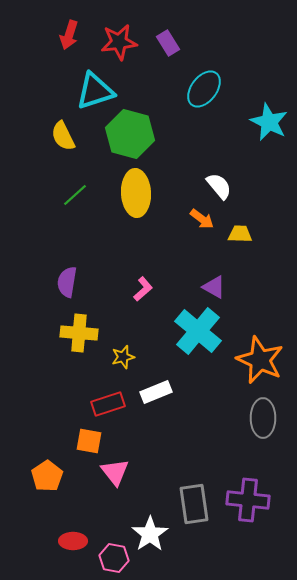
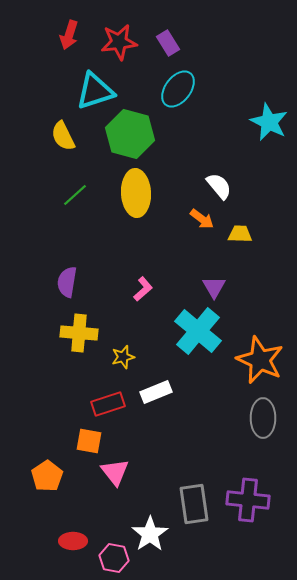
cyan ellipse: moved 26 px left
purple triangle: rotated 30 degrees clockwise
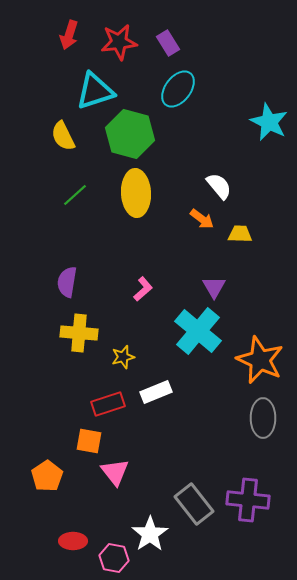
gray rectangle: rotated 30 degrees counterclockwise
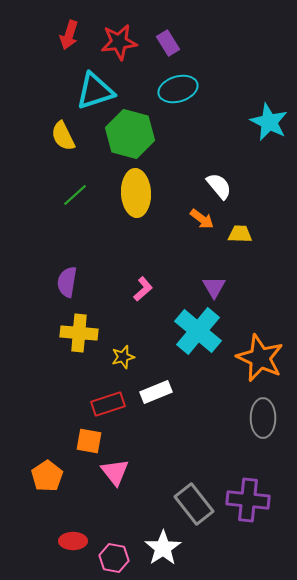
cyan ellipse: rotated 36 degrees clockwise
orange star: moved 2 px up
white star: moved 13 px right, 14 px down
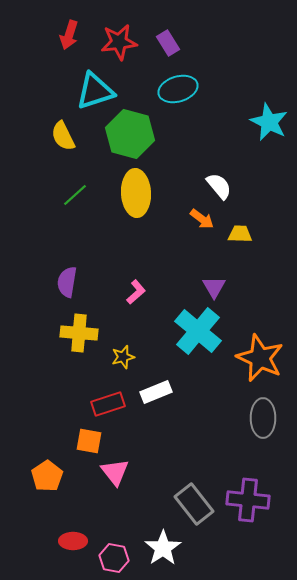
pink L-shape: moved 7 px left, 3 px down
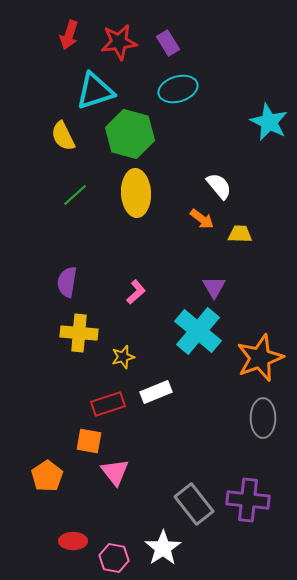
orange star: rotated 27 degrees clockwise
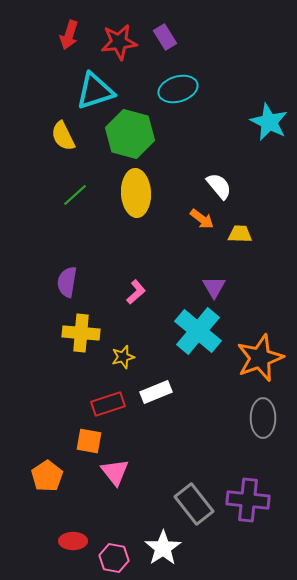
purple rectangle: moved 3 px left, 6 px up
yellow cross: moved 2 px right
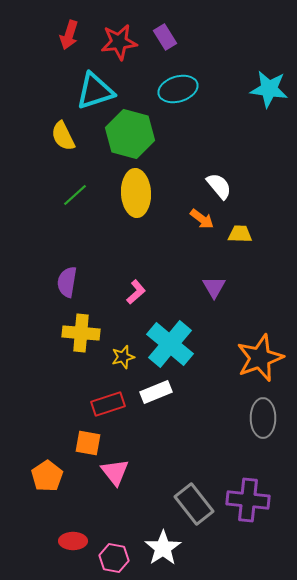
cyan star: moved 33 px up; rotated 18 degrees counterclockwise
cyan cross: moved 28 px left, 13 px down
orange square: moved 1 px left, 2 px down
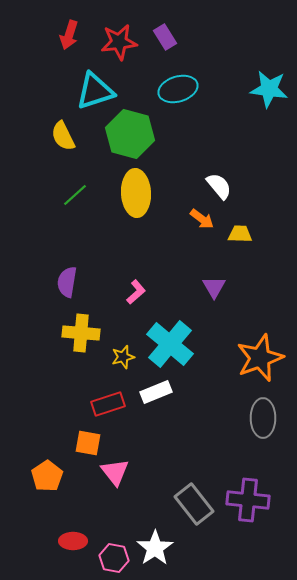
white star: moved 8 px left
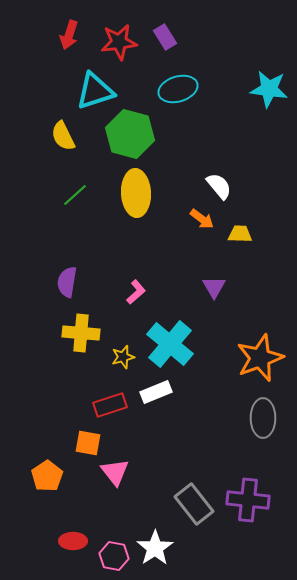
red rectangle: moved 2 px right, 1 px down
pink hexagon: moved 2 px up
